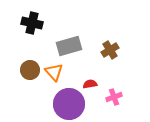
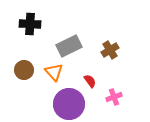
black cross: moved 2 px left, 1 px down; rotated 10 degrees counterclockwise
gray rectangle: rotated 10 degrees counterclockwise
brown circle: moved 6 px left
red semicircle: moved 3 px up; rotated 64 degrees clockwise
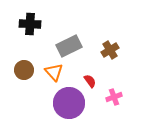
purple circle: moved 1 px up
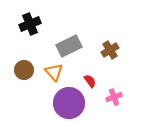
black cross: rotated 25 degrees counterclockwise
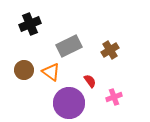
orange triangle: moved 3 px left; rotated 12 degrees counterclockwise
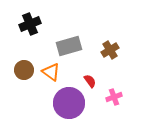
gray rectangle: rotated 10 degrees clockwise
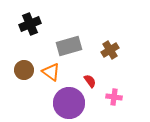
pink cross: rotated 28 degrees clockwise
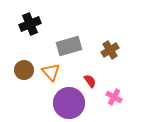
orange triangle: rotated 12 degrees clockwise
pink cross: rotated 21 degrees clockwise
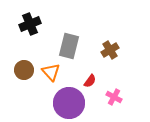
gray rectangle: rotated 60 degrees counterclockwise
red semicircle: rotated 72 degrees clockwise
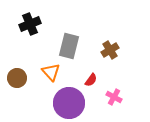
brown circle: moved 7 px left, 8 px down
red semicircle: moved 1 px right, 1 px up
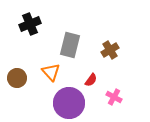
gray rectangle: moved 1 px right, 1 px up
